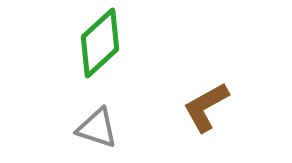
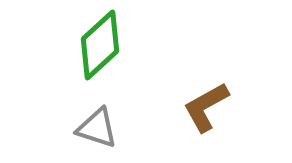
green diamond: moved 2 px down
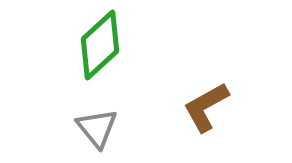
gray triangle: rotated 33 degrees clockwise
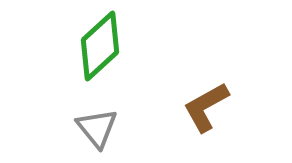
green diamond: moved 1 px down
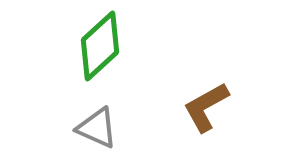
gray triangle: rotated 27 degrees counterclockwise
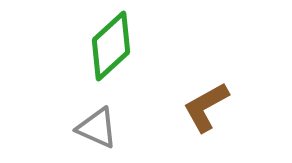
green diamond: moved 11 px right
